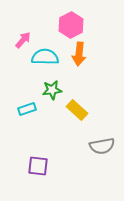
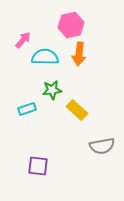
pink hexagon: rotated 15 degrees clockwise
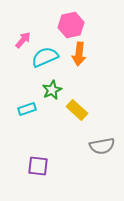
cyan semicircle: rotated 24 degrees counterclockwise
green star: rotated 18 degrees counterclockwise
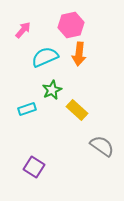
pink arrow: moved 10 px up
gray semicircle: rotated 135 degrees counterclockwise
purple square: moved 4 px left, 1 px down; rotated 25 degrees clockwise
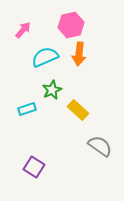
yellow rectangle: moved 1 px right
gray semicircle: moved 2 px left
